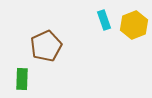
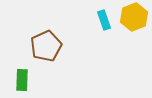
yellow hexagon: moved 8 px up
green rectangle: moved 1 px down
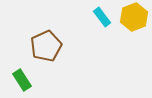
cyan rectangle: moved 2 px left, 3 px up; rotated 18 degrees counterclockwise
green rectangle: rotated 35 degrees counterclockwise
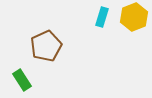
cyan rectangle: rotated 54 degrees clockwise
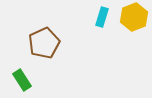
brown pentagon: moved 2 px left, 3 px up
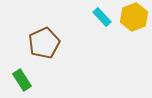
cyan rectangle: rotated 60 degrees counterclockwise
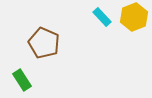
brown pentagon: rotated 24 degrees counterclockwise
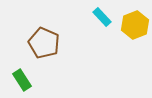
yellow hexagon: moved 1 px right, 8 px down
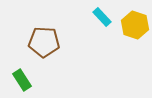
yellow hexagon: rotated 20 degrees counterclockwise
brown pentagon: moved 1 px up; rotated 20 degrees counterclockwise
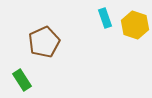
cyan rectangle: moved 3 px right, 1 px down; rotated 24 degrees clockwise
brown pentagon: rotated 28 degrees counterclockwise
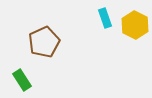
yellow hexagon: rotated 8 degrees clockwise
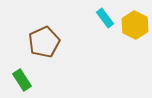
cyan rectangle: rotated 18 degrees counterclockwise
